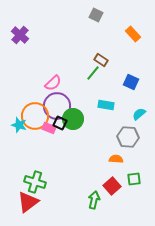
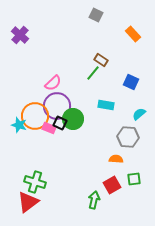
red square: moved 1 px up; rotated 12 degrees clockwise
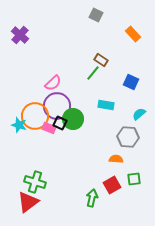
green arrow: moved 2 px left, 2 px up
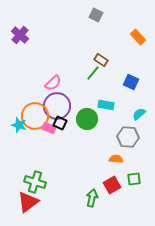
orange rectangle: moved 5 px right, 3 px down
green circle: moved 14 px right
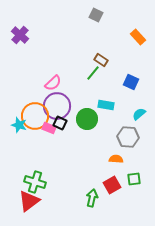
red triangle: moved 1 px right, 1 px up
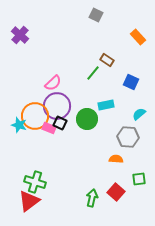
brown rectangle: moved 6 px right
cyan rectangle: rotated 21 degrees counterclockwise
green square: moved 5 px right
red square: moved 4 px right, 7 px down; rotated 18 degrees counterclockwise
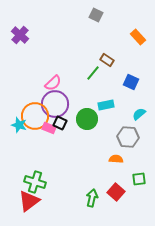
purple circle: moved 2 px left, 2 px up
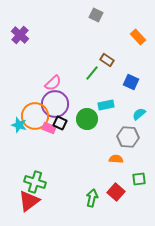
green line: moved 1 px left
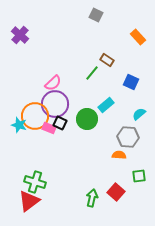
cyan rectangle: rotated 28 degrees counterclockwise
orange semicircle: moved 3 px right, 4 px up
green square: moved 3 px up
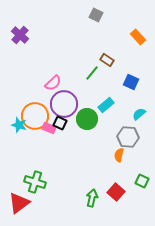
purple circle: moved 9 px right
orange semicircle: rotated 80 degrees counterclockwise
green square: moved 3 px right, 5 px down; rotated 32 degrees clockwise
red triangle: moved 10 px left, 2 px down
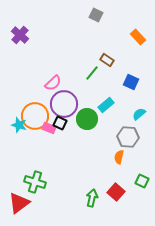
orange semicircle: moved 2 px down
